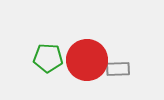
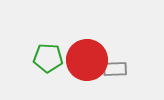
gray rectangle: moved 3 px left
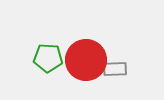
red circle: moved 1 px left
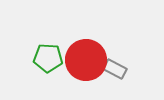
gray rectangle: rotated 30 degrees clockwise
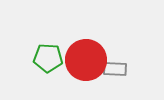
gray rectangle: rotated 25 degrees counterclockwise
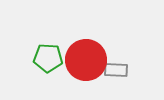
gray rectangle: moved 1 px right, 1 px down
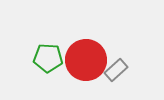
gray rectangle: rotated 45 degrees counterclockwise
